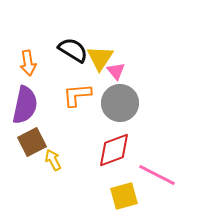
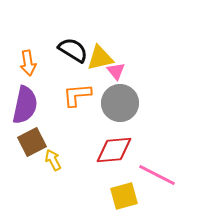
yellow triangle: rotated 44 degrees clockwise
red diamond: rotated 15 degrees clockwise
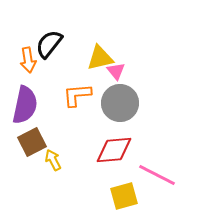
black semicircle: moved 24 px left, 6 px up; rotated 84 degrees counterclockwise
orange arrow: moved 3 px up
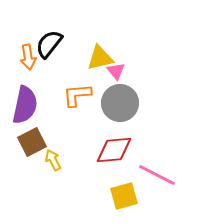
orange arrow: moved 3 px up
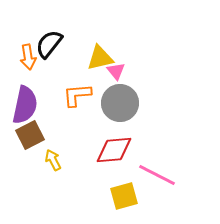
brown square: moved 2 px left, 7 px up
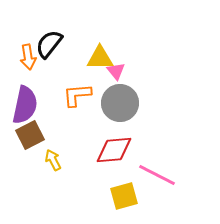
yellow triangle: rotated 12 degrees clockwise
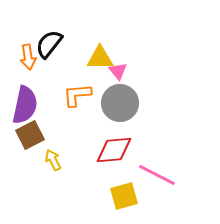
pink triangle: moved 2 px right
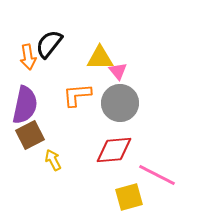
yellow square: moved 5 px right, 1 px down
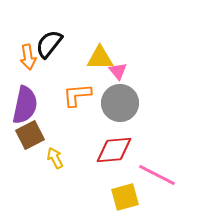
yellow arrow: moved 2 px right, 2 px up
yellow square: moved 4 px left
